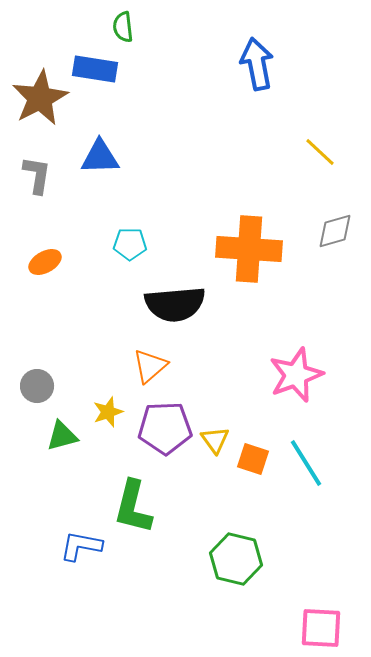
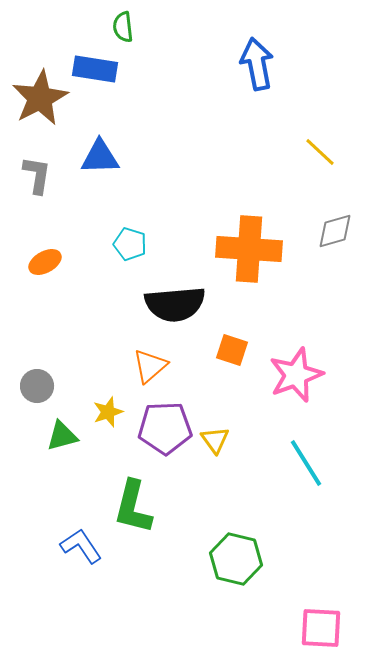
cyan pentagon: rotated 16 degrees clockwise
orange square: moved 21 px left, 109 px up
blue L-shape: rotated 45 degrees clockwise
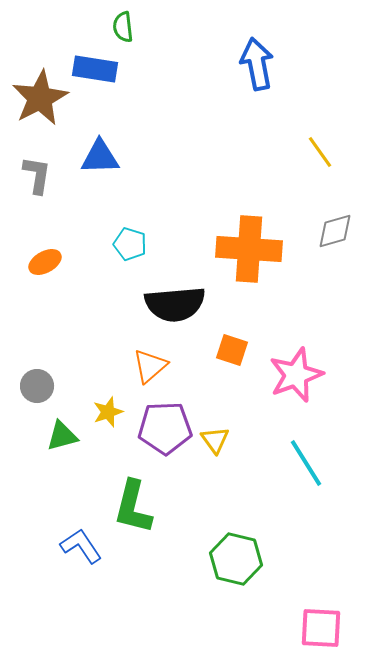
yellow line: rotated 12 degrees clockwise
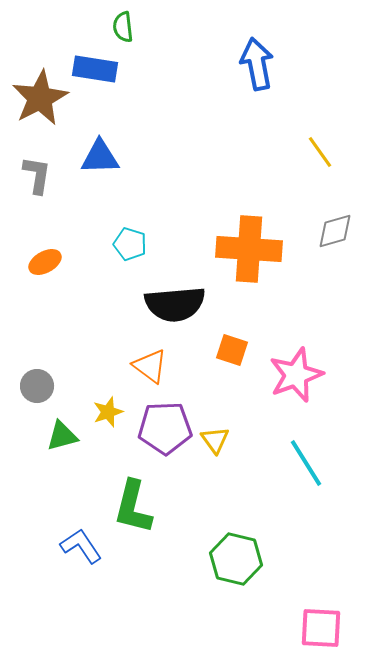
orange triangle: rotated 42 degrees counterclockwise
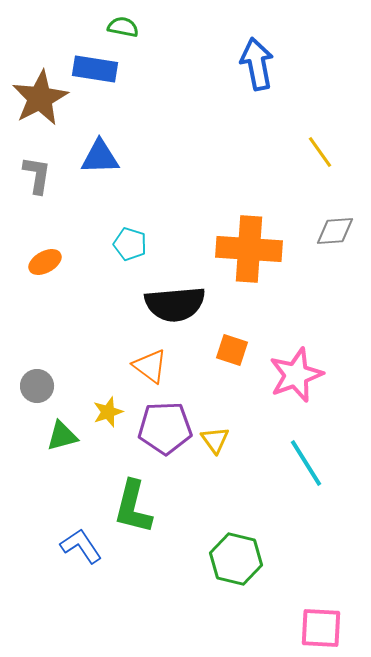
green semicircle: rotated 108 degrees clockwise
gray diamond: rotated 12 degrees clockwise
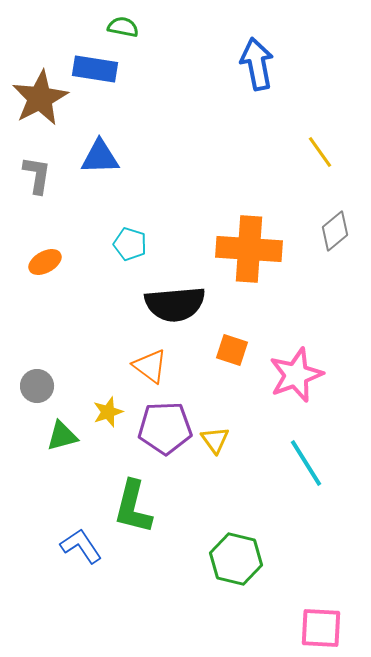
gray diamond: rotated 36 degrees counterclockwise
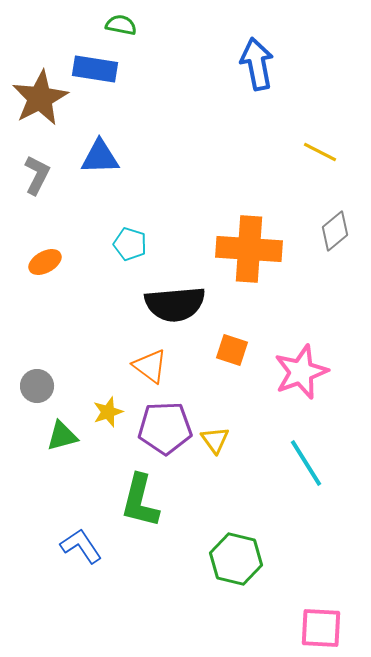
green semicircle: moved 2 px left, 2 px up
yellow line: rotated 28 degrees counterclockwise
gray L-shape: rotated 18 degrees clockwise
pink star: moved 5 px right, 3 px up
green L-shape: moved 7 px right, 6 px up
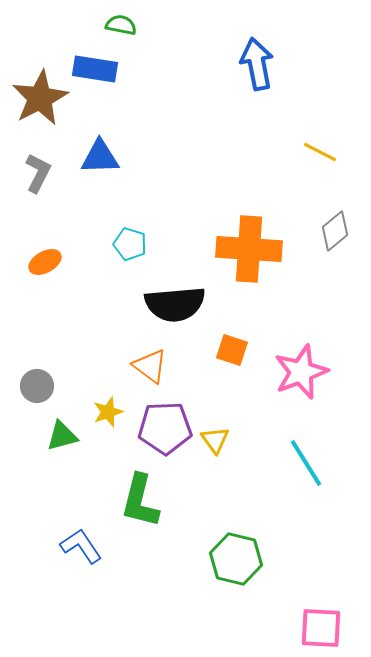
gray L-shape: moved 1 px right, 2 px up
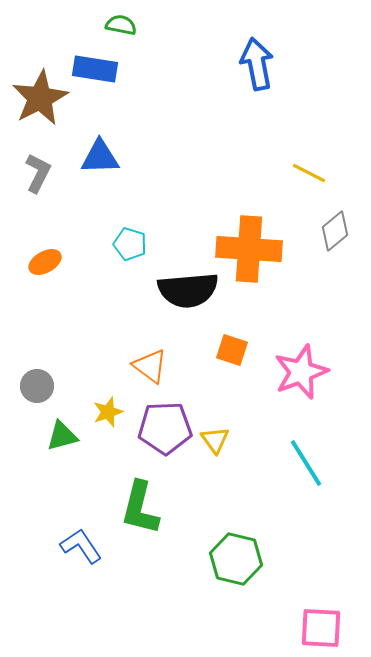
yellow line: moved 11 px left, 21 px down
black semicircle: moved 13 px right, 14 px up
green L-shape: moved 7 px down
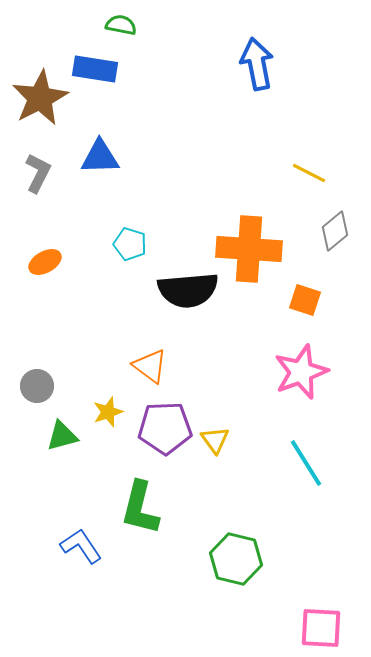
orange square: moved 73 px right, 50 px up
